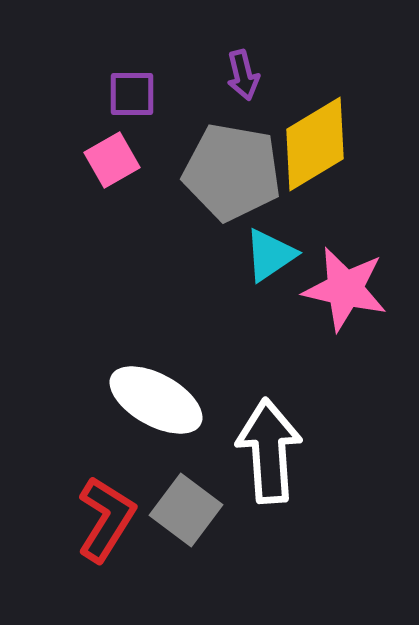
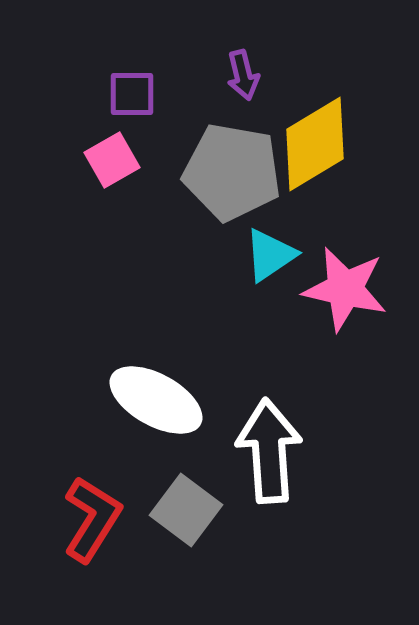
red L-shape: moved 14 px left
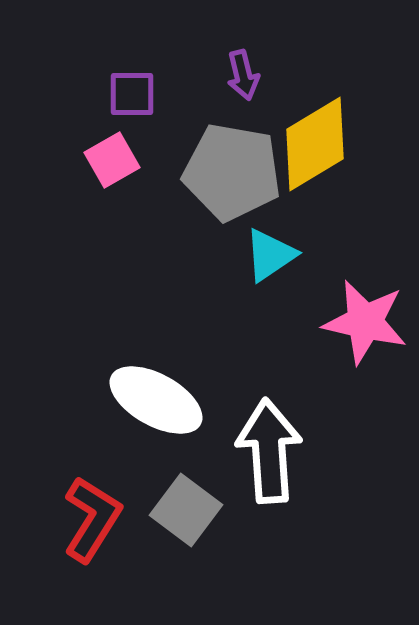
pink star: moved 20 px right, 33 px down
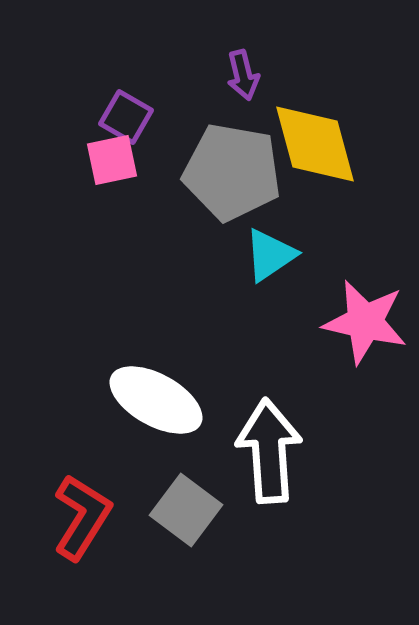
purple square: moved 6 px left, 23 px down; rotated 30 degrees clockwise
yellow diamond: rotated 74 degrees counterclockwise
pink square: rotated 18 degrees clockwise
red L-shape: moved 10 px left, 2 px up
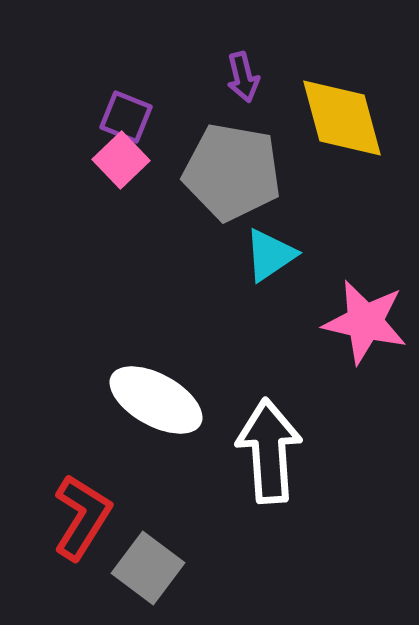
purple arrow: moved 2 px down
purple square: rotated 8 degrees counterclockwise
yellow diamond: moved 27 px right, 26 px up
pink square: moved 9 px right; rotated 32 degrees counterclockwise
gray square: moved 38 px left, 58 px down
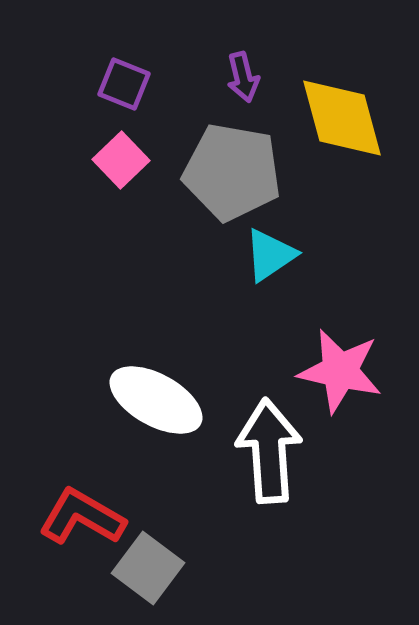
purple square: moved 2 px left, 33 px up
pink star: moved 25 px left, 49 px down
red L-shape: rotated 92 degrees counterclockwise
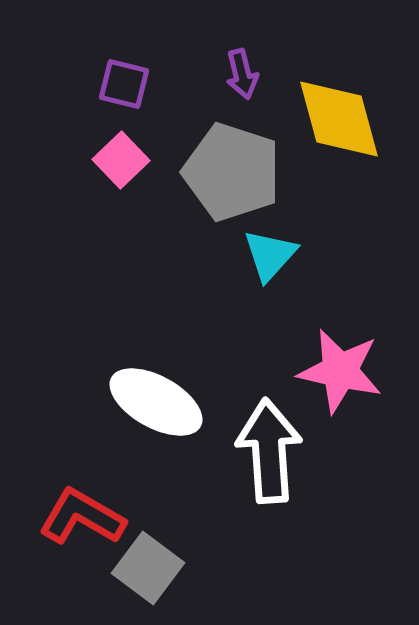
purple arrow: moved 1 px left, 3 px up
purple square: rotated 8 degrees counterclockwise
yellow diamond: moved 3 px left, 1 px down
gray pentagon: rotated 8 degrees clockwise
cyan triangle: rotated 14 degrees counterclockwise
white ellipse: moved 2 px down
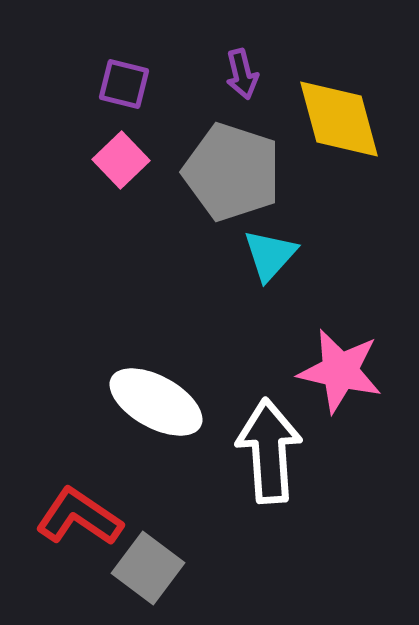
red L-shape: moved 3 px left; rotated 4 degrees clockwise
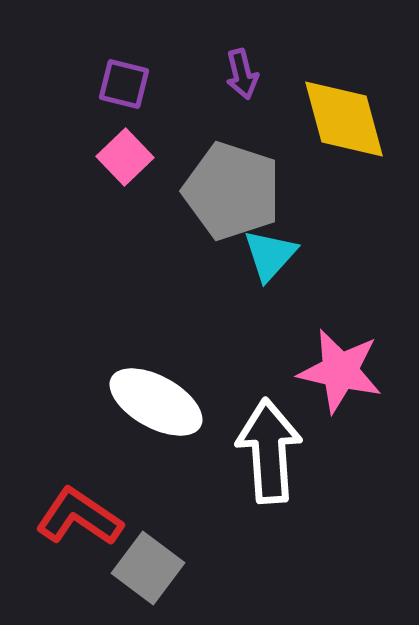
yellow diamond: moved 5 px right
pink square: moved 4 px right, 3 px up
gray pentagon: moved 19 px down
